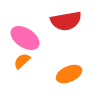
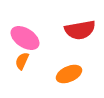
red semicircle: moved 14 px right, 9 px down
orange semicircle: rotated 24 degrees counterclockwise
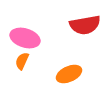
red semicircle: moved 5 px right, 5 px up
pink ellipse: rotated 16 degrees counterclockwise
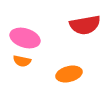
orange semicircle: rotated 102 degrees counterclockwise
orange ellipse: rotated 10 degrees clockwise
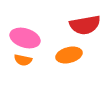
orange semicircle: moved 1 px right, 1 px up
orange ellipse: moved 19 px up
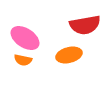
pink ellipse: rotated 16 degrees clockwise
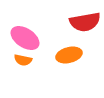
red semicircle: moved 3 px up
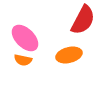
red semicircle: moved 2 px left, 2 px up; rotated 52 degrees counterclockwise
pink ellipse: rotated 12 degrees clockwise
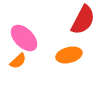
pink ellipse: moved 1 px left
orange semicircle: moved 5 px left, 1 px down; rotated 54 degrees counterclockwise
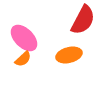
orange semicircle: moved 5 px right, 2 px up
